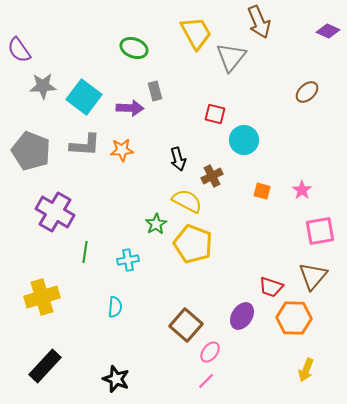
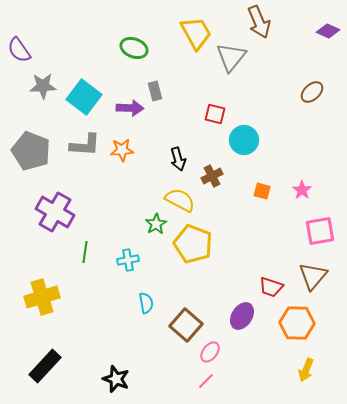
brown ellipse: moved 5 px right
yellow semicircle: moved 7 px left, 1 px up
cyan semicircle: moved 31 px right, 4 px up; rotated 15 degrees counterclockwise
orange hexagon: moved 3 px right, 5 px down
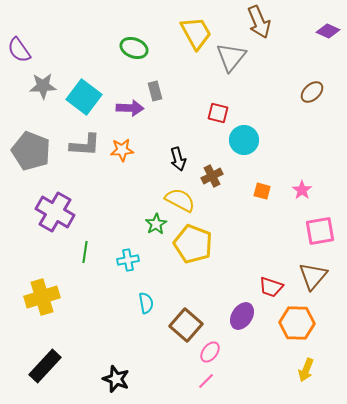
red square: moved 3 px right, 1 px up
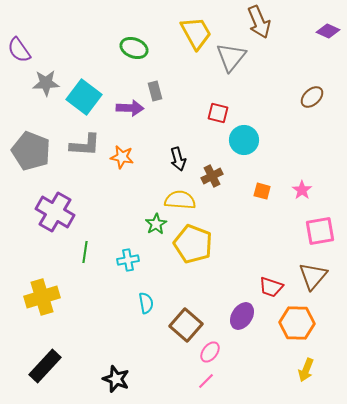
gray star: moved 3 px right, 3 px up
brown ellipse: moved 5 px down
orange star: moved 7 px down; rotated 15 degrees clockwise
yellow semicircle: rotated 24 degrees counterclockwise
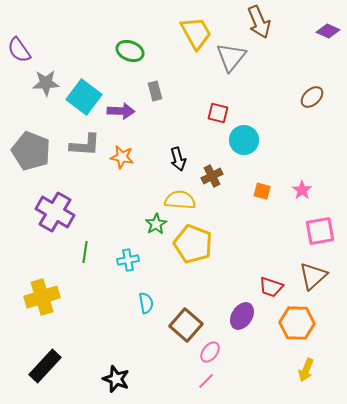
green ellipse: moved 4 px left, 3 px down
purple arrow: moved 9 px left, 3 px down
brown triangle: rotated 8 degrees clockwise
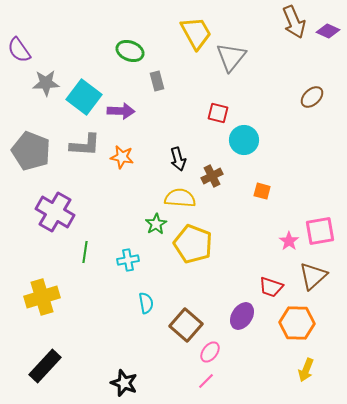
brown arrow: moved 35 px right
gray rectangle: moved 2 px right, 10 px up
pink star: moved 13 px left, 51 px down
yellow semicircle: moved 2 px up
black star: moved 8 px right, 4 px down
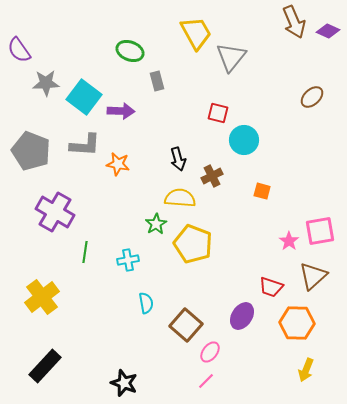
orange star: moved 4 px left, 7 px down
yellow cross: rotated 20 degrees counterclockwise
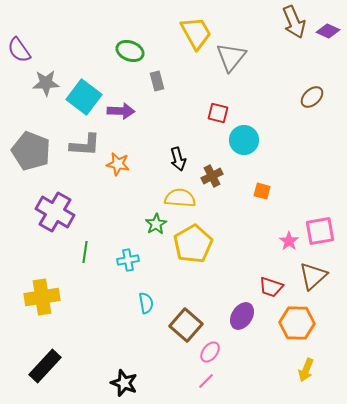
yellow pentagon: rotated 21 degrees clockwise
yellow cross: rotated 28 degrees clockwise
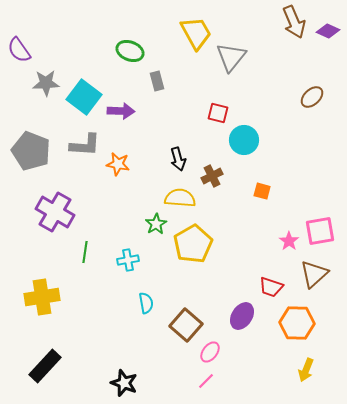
brown triangle: moved 1 px right, 2 px up
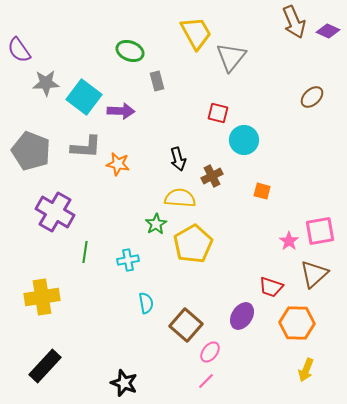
gray L-shape: moved 1 px right, 2 px down
